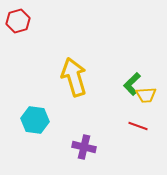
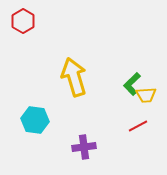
red hexagon: moved 5 px right; rotated 15 degrees counterclockwise
red line: rotated 48 degrees counterclockwise
purple cross: rotated 20 degrees counterclockwise
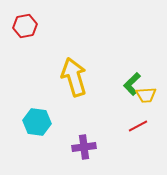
red hexagon: moved 2 px right, 5 px down; rotated 20 degrees clockwise
cyan hexagon: moved 2 px right, 2 px down
